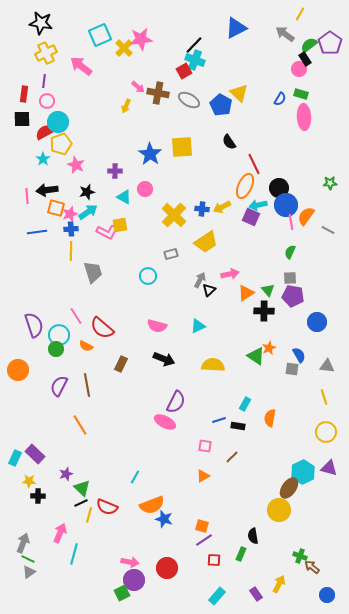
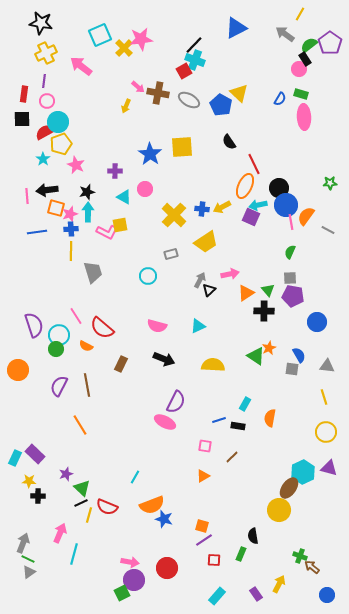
cyan arrow at (88, 212): rotated 54 degrees counterclockwise
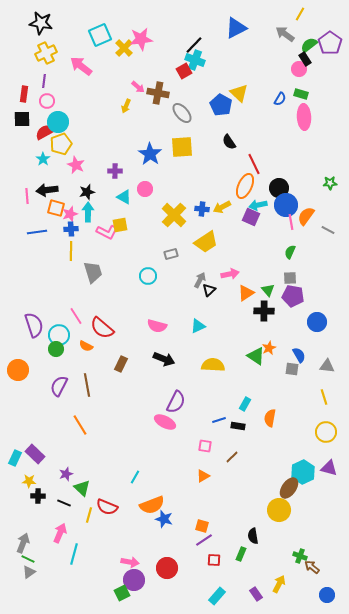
gray ellipse at (189, 100): moved 7 px left, 13 px down; rotated 20 degrees clockwise
black line at (81, 503): moved 17 px left; rotated 48 degrees clockwise
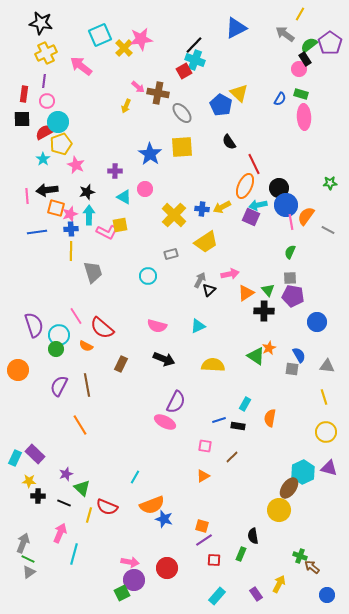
cyan arrow at (88, 212): moved 1 px right, 3 px down
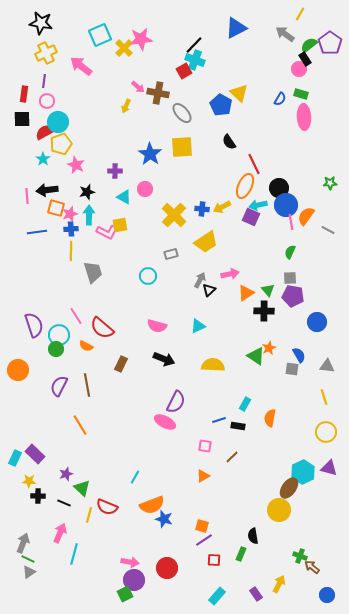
green square at (122, 593): moved 3 px right, 1 px down
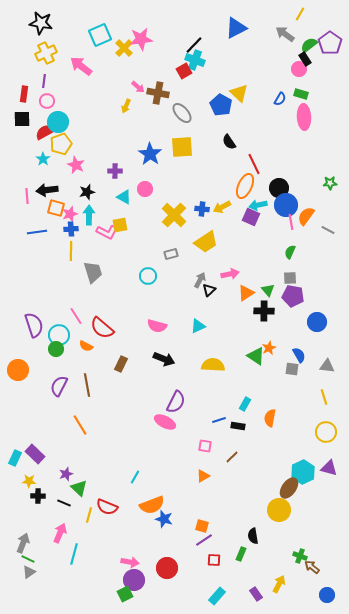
green triangle at (82, 488): moved 3 px left
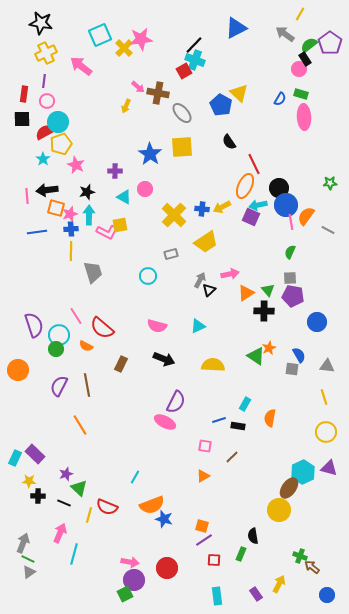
cyan rectangle at (217, 596): rotated 48 degrees counterclockwise
